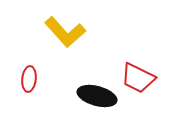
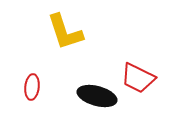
yellow L-shape: rotated 24 degrees clockwise
red ellipse: moved 3 px right, 8 px down
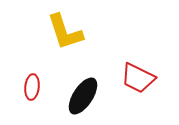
black ellipse: moved 14 px left; rotated 72 degrees counterclockwise
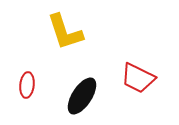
red ellipse: moved 5 px left, 2 px up
black ellipse: moved 1 px left
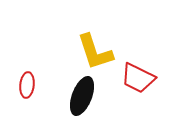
yellow L-shape: moved 30 px right, 20 px down
black ellipse: rotated 12 degrees counterclockwise
